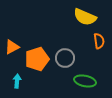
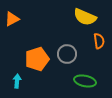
orange triangle: moved 28 px up
gray circle: moved 2 px right, 4 px up
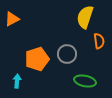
yellow semicircle: rotated 85 degrees clockwise
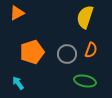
orange triangle: moved 5 px right, 6 px up
orange semicircle: moved 8 px left, 9 px down; rotated 28 degrees clockwise
orange pentagon: moved 5 px left, 7 px up
cyan arrow: moved 1 px right, 2 px down; rotated 40 degrees counterclockwise
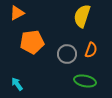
yellow semicircle: moved 3 px left, 1 px up
orange pentagon: moved 10 px up; rotated 10 degrees clockwise
cyan arrow: moved 1 px left, 1 px down
